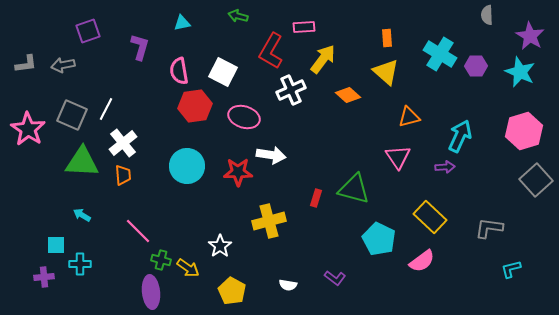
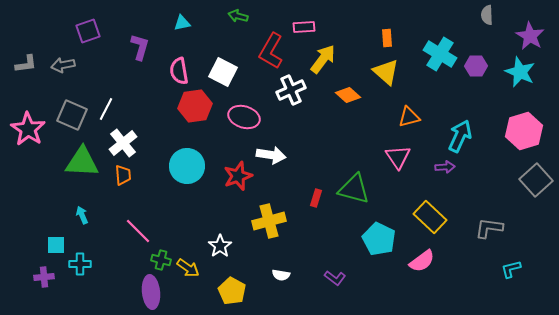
red star at (238, 172): moved 4 px down; rotated 20 degrees counterclockwise
cyan arrow at (82, 215): rotated 36 degrees clockwise
white semicircle at (288, 285): moved 7 px left, 10 px up
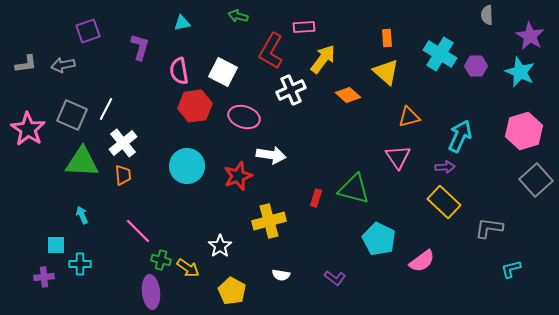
yellow rectangle at (430, 217): moved 14 px right, 15 px up
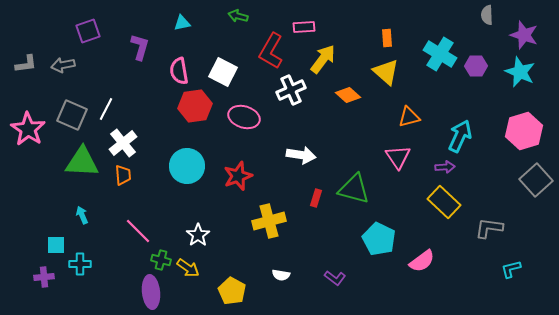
purple star at (530, 36): moved 6 px left, 1 px up; rotated 12 degrees counterclockwise
white arrow at (271, 155): moved 30 px right
white star at (220, 246): moved 22 px left, 11 px up
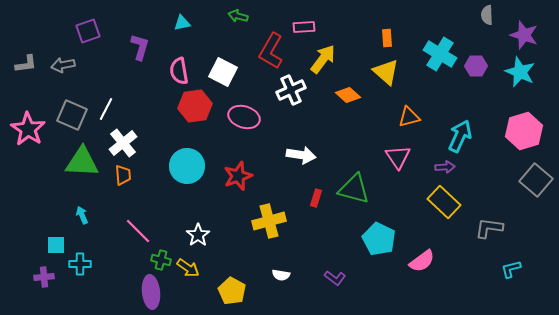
gray square at (536, 180): rotated 8 degrees counterclockwise
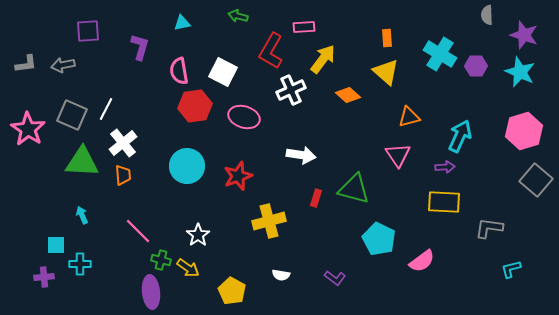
purple square at (88, 31): rotated 15 degrees clockwise
pink triangle at (398, 157): moved 2 px up
yellow rectangle at (444, 202): rotated 40 degrees counterclockwise
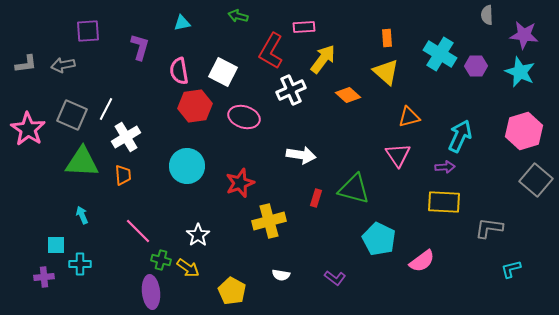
purple star at (524, 35): rotated 12 degrees counterclockwise
white cross at (123, 143): moved 3 px right, 6 px up; rotated 8 degrees clockwise
red star at (238, 176): moved 2 px right, 7 px down
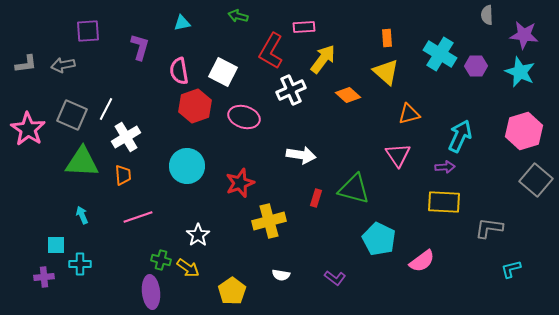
red hexagon at (195, 106): rotated 12 degrees counterclockwise
orange triangle at (409, 117): moved 3 px up
pink line at (138, 231): moved 14 px up; rotated 64 degrees counterclockwise
yellow pentagon at (232, 291): rotated 8 degrees clockwise
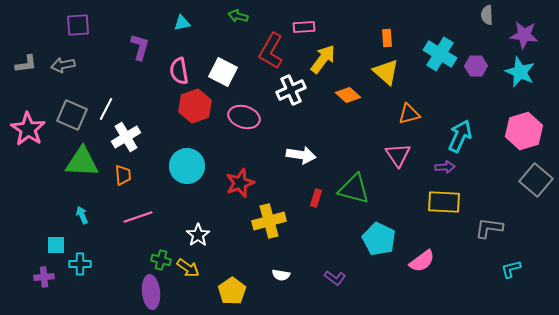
purple square at (88, 31): moved 10 px left, 6 px up
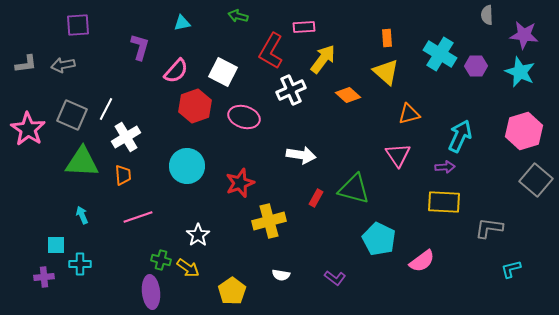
pink semicircle at (179, 71): moved 3 px left; rotated 128 degrees counterclockwise
red rectangle at (316, 198): rotated 12 degrees clockwise
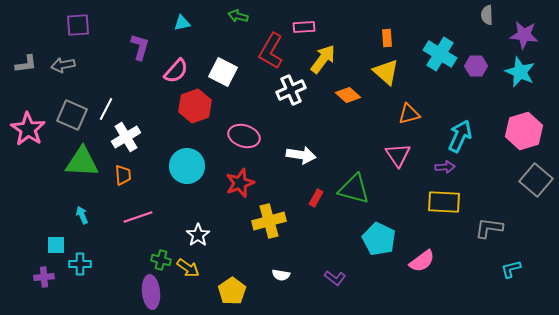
pink ellipse at (244, 117): moved 19 px down
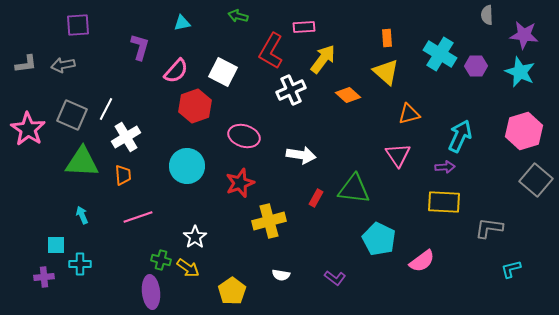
green triangle at (354, 189): rotated 8 degrees counterclockwise
white star at (198, 235): moved 3 px left, 2 px down
